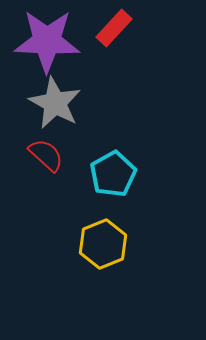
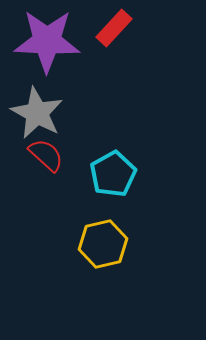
gray star: moved 18 px left, 10 px down
yellow hexagon: rotated 9 degrees clockwise
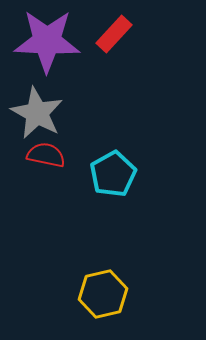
red rectangle: moved 6 px down
red semicircle: rotated 30 degrees counterclockwise
yellow hexagon: moved 50 px down
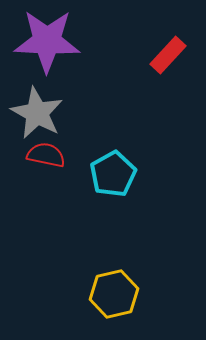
red rectangle: moved 54 px right, 21 px down
yellow hexagon: moved 11 px right
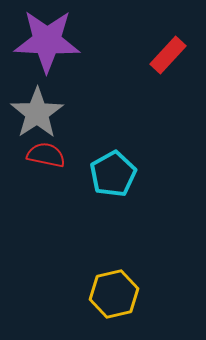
gray star: rotated 10 degrees clockwise
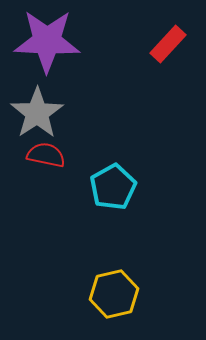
red rectangle: moved 11 px up
cyan pentagon: moved 13 px down
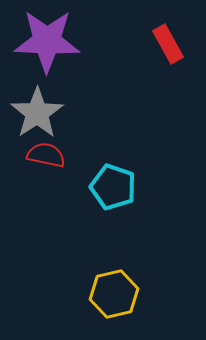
red rectangle: rotated 72 degrees counterclockwise
cyan pentagon: rotated 24 degrees counterclockwise
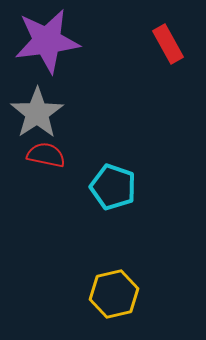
purple star: rotated 10 degrees counterclockwise
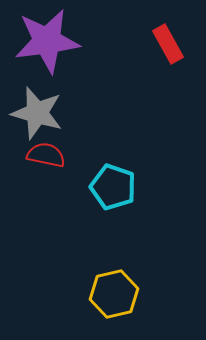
gray star: rotated 22 degrees counterclockwise
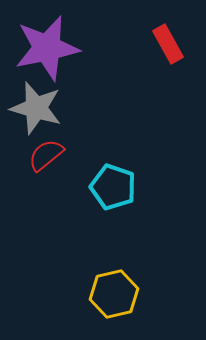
purple star: moved 7 px down; rotated 4 degrees counterclockwise
gray star: moved 1 px left, 5 px up
red semicircle: rotated 51 degrees counterclockwise
